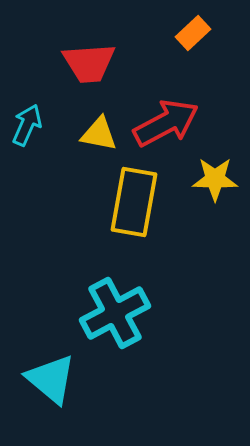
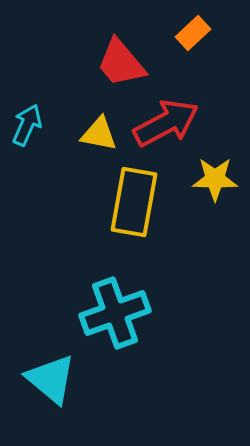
red trapezoid: moved 32 px right; rotated 54 degrees clockwise
cyan cross: rotated 8 degrees clockwise
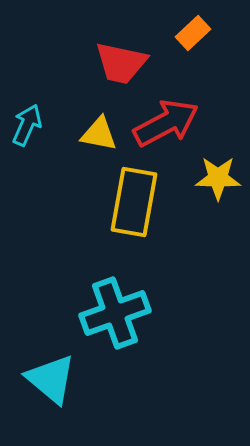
red trapezoid: rotated 38 degrees counterclockwise
yellow star: moved 3 px right, 1 px up
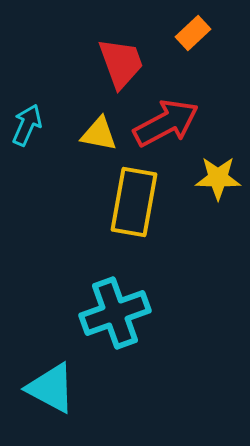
red trapezoid: rotated 122 degrees counterclockwise
cyan triangle: moved 9 px down; rotated 12 degrees counterclockwise
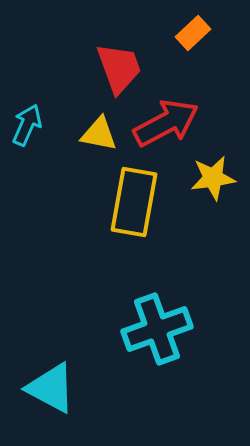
red trapezoid: moved 2 px left, 5 px down
yellow star: moved 5 px left; rotated 9 degrees counterclockwise
cyan cross: moved 42 px right, 16 px down
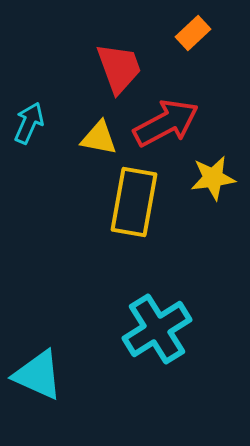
cyan arrow: moved 2 px right, 2 px up
yellow triangle: moved 4 px down
cyan cross: rotated 12 degrees counterclockwise
cyan triangle: moved 13 px left, 13 px up; rotated 4 degrees counterclockwise
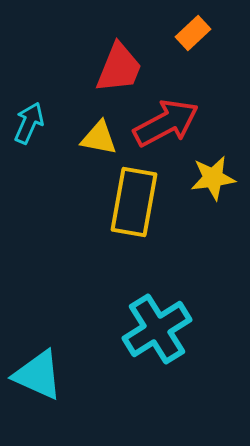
red trapezoid: rotated 42 degrees clockwise
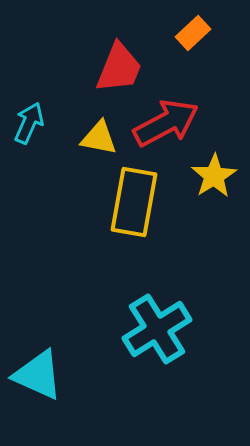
yellow star: moved 1 px right, 2 px up; rotated 24 degrees counterclockwise
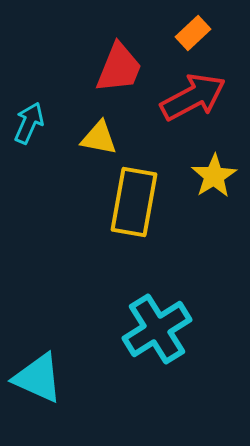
red arrow: moved 27 px right, 26 px up
cyan triangle: moved 3 px down
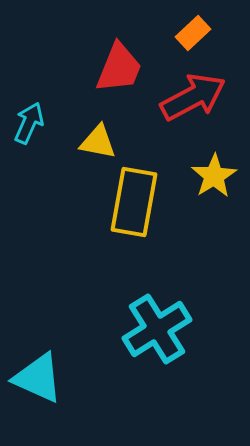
yellow triangle: moved 1 px left, 4 px down
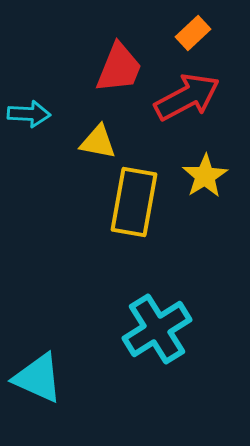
red arrow: moved 6 px left
cyan arrow: moved 9 px up; rotated 69 degrees clockwise
yellow star: moved 9 px left
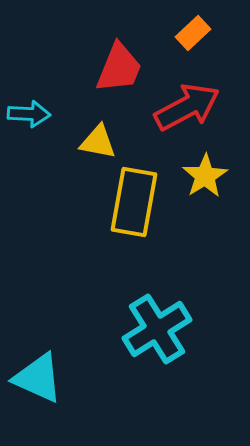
red arrow: moved 10 px down
